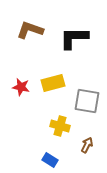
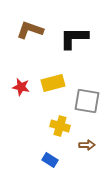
brown arrow: rotated 63 degrees clockwise
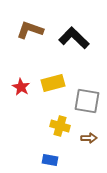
black L-shape: rotated 44 degrees clockwise
red star: rotated 18 degrees clockwise
brown arrow: moved 2 px right, 7 px up
blue rectangle: rotated 21 degrees counterclockwise
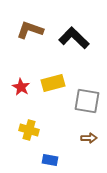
yellow cross: moved 31 px left, 4 px down
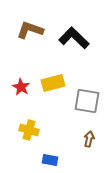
brown arrow: moved 1 px down; rotated 77 degrees counterclockwise
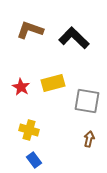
blue rectangle: moved 16 px left; rotated 42 degrees clockwise
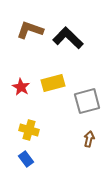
black L-shape: moved 6 px left
gray square: rotated 24 degrees counterclockwise
blue rectangle: moved 8 px left, 1 px up
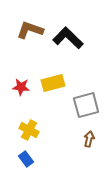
red star: rotated 24 degrees counterclockwise
gray square: moved 1 px left, 4 px down
yellow cross: rotated 12 degrees clockwise
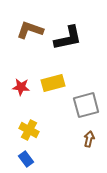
black L-shape: rotated 124 degrees clockwise
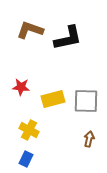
yellow rectangle: moved 16 px down
gray square: moved 4 px up; rotated 16 degrees clockwise
blue rectangle: rotated 63 degrees clockwise
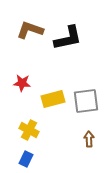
red star: moved 1 px right, 4 px up
gray square: rotated 8 degrees counterclockwise
brown arrow: rotated 14 degrees counterclockwise
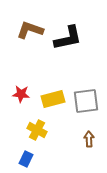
red star: moved 1 px left, 11 px down
yellow cross: moved 8 px right
